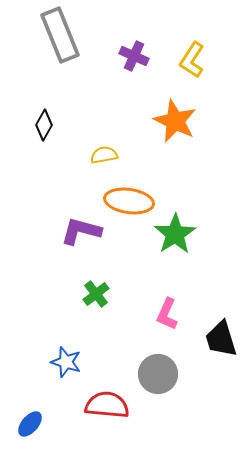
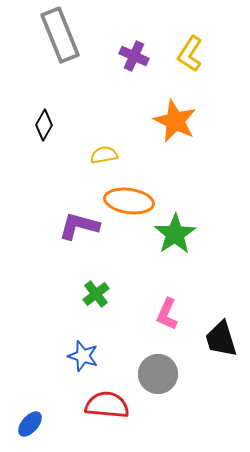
yellow L-shape: moved 2 px left, 6 px up
purple L-shape: moved 2 px left, 5 px up
blue star: moved 17 px right, 6 px up
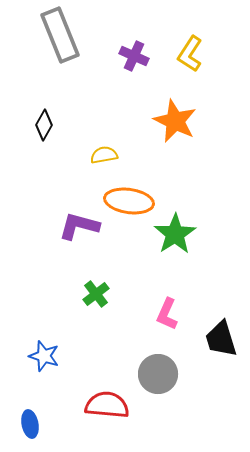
blue star: moved 39 px left
blue ellipse: rotated 52 degrees counterclockwise
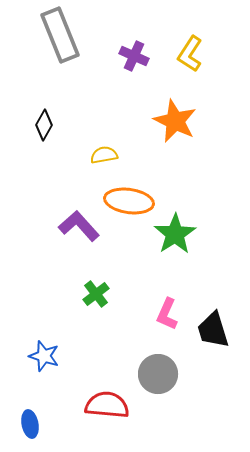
purple L-shape: rotated 33 degrees clockwise
black trapezoid: moved 8 px left, 9 px up
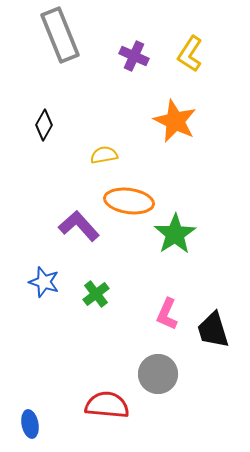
blue star: moved 74 px up
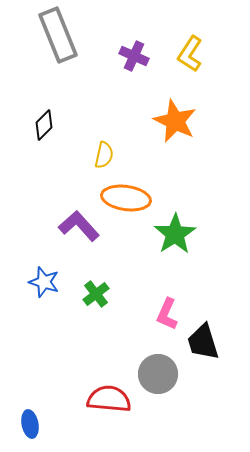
gray rectangle: moved 2 px left
black diamond: rotated 16 degrees clockwise
yellow semicircle: rotated 112 degrees clockwise
orange ellipse: moved 3 px left, 3 px up
black trapezoid: moved 10 px left, 12 px down
red semicircle: moved 2 px right, 6 px up
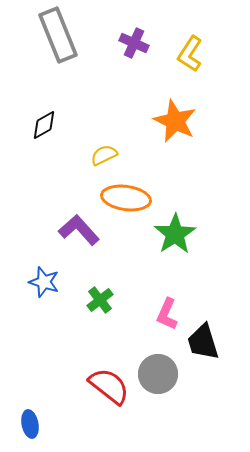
purple cross: moved 13 px up
black diamond: rotated 16 degrees clockwise
yellow semicircle: rotated 128 degrees counterclockwise
purple L-shape: moved 4 px down
green cross: moved 4 px right, 6 px down
red semicircle: moved 13 px up; rotated 33 degrees clockwise
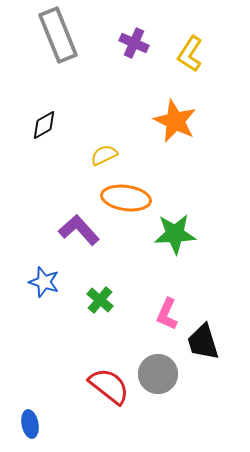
green star: rotated 30 degrees clockwise
green cross: rotated 12 degrees counterclockwise
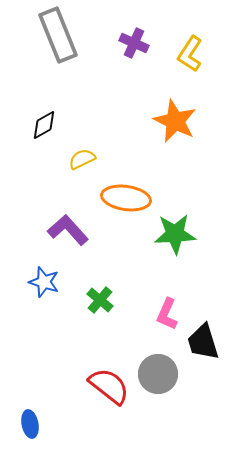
yellow semicircle: moved 22 px left, 4 px down
purple L-shape: moved 11 px left
